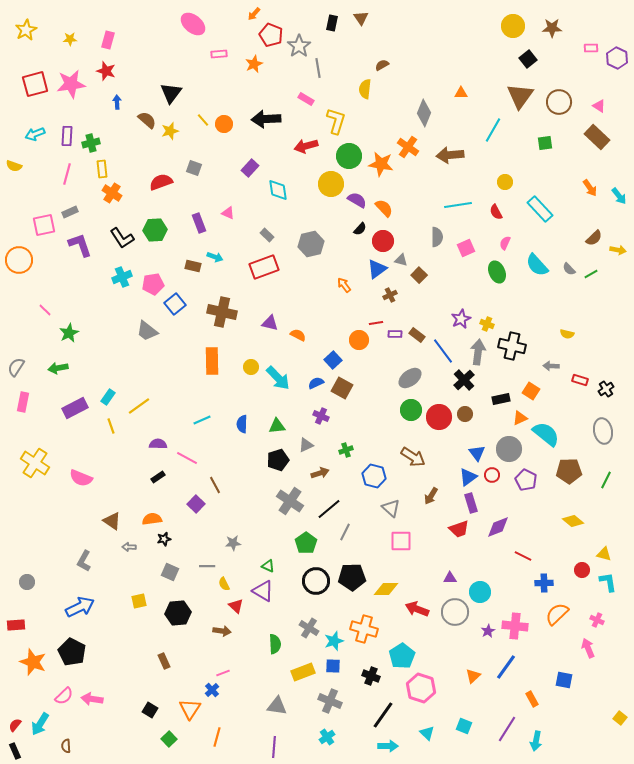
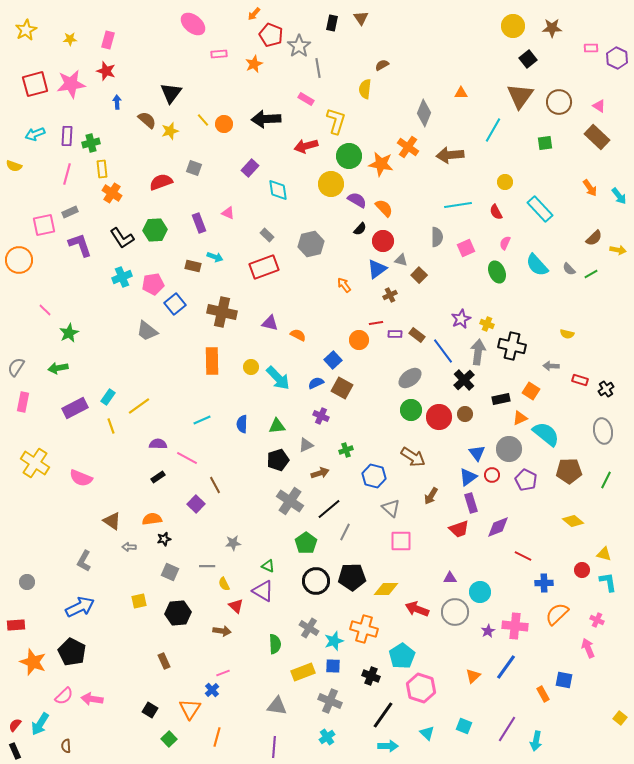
orange rectangle at (532, 699): moved 11 px right, 5 px up
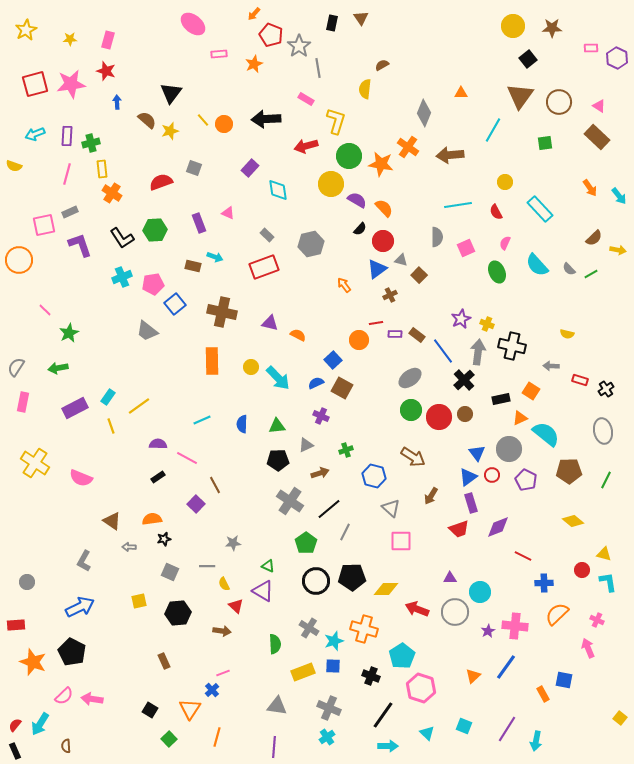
black pentagon at (278, 460): rotated 15 degrees clockwise
gray cross at (330, 701): moved 1 px left, 7 px down
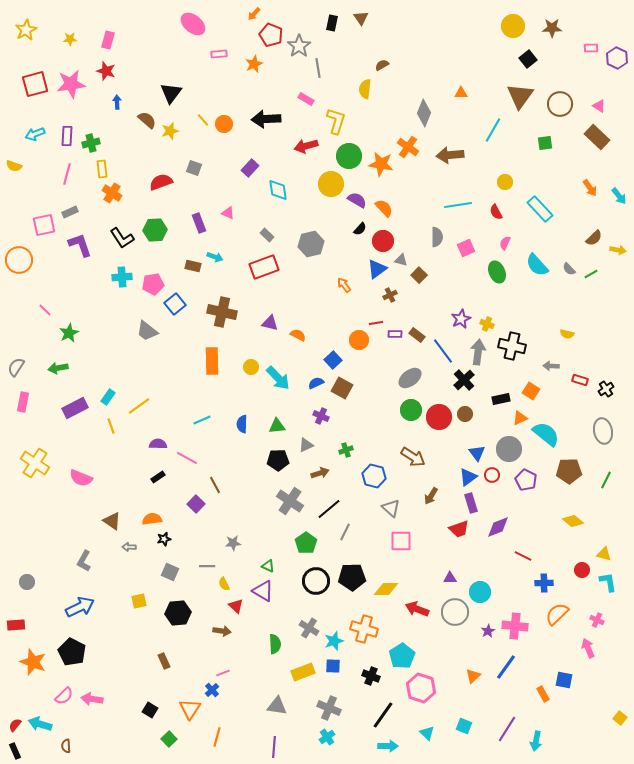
brown circle at (559, 102): moved 1 px right, 2 px down
cyan cross at (122, 277): rotated 18 degrees clockwise
cyan arrow at (40, 724): rotated 75 degrees clockwise
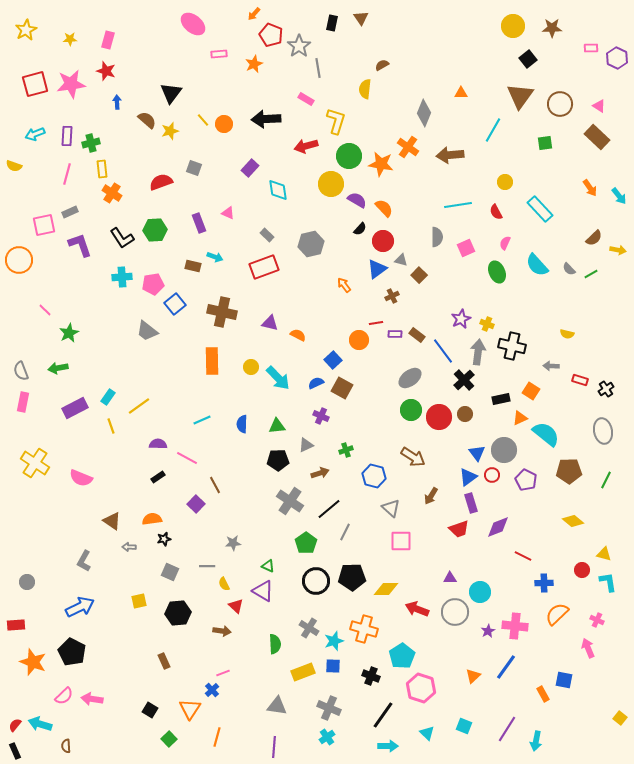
brown cross at (390, 295): moved 2 px right, 1 px down
gray semicircle at (16, 367): moved 5 px right, 4 px down; rotated 54 degrees counterclockwise
gray circle at (509, 449): moved 5 px left, 1 px down
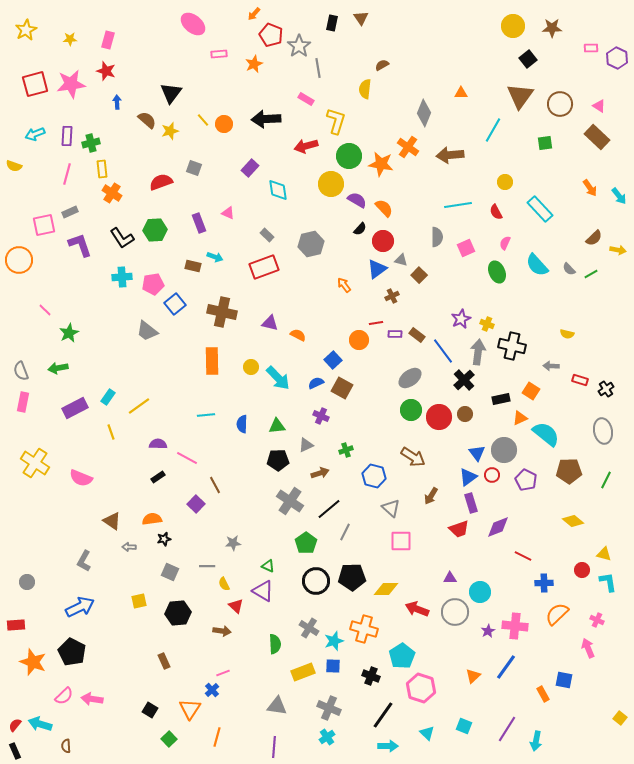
cyan line at (202, 420): moved 4 px right, 5 px up; rotated 18 degrees clockwise
yellow line at (111, 426): moved 6 px down
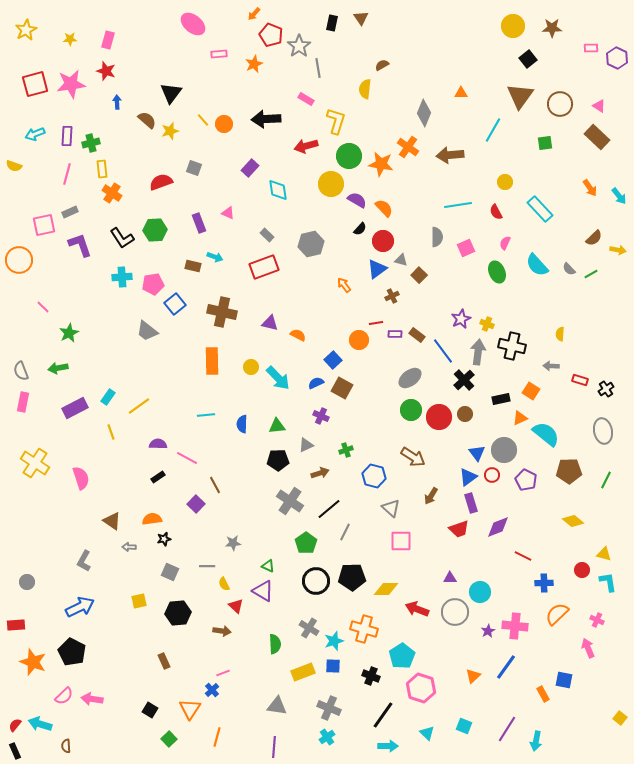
pink line at (45, 310): moved 2 px left, 3 px up
yellow semicircle at (567, 334): moved 7 px left; rotated 80 degrees clockwise
pink semicircle at (81, 478): rotated 130 degrees counterclockwise
